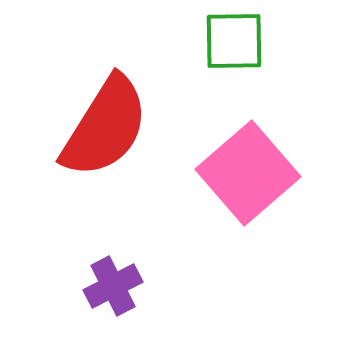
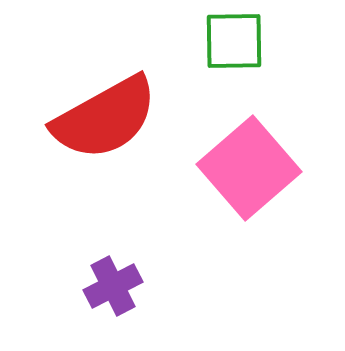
red semicircle: moved 9 px up; rotated 29 degrees clockwise
pink square: moved 1 px right, 5 px up
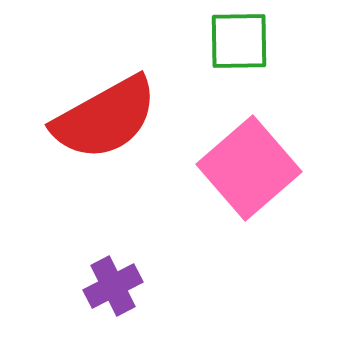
green square: moved 5 px right
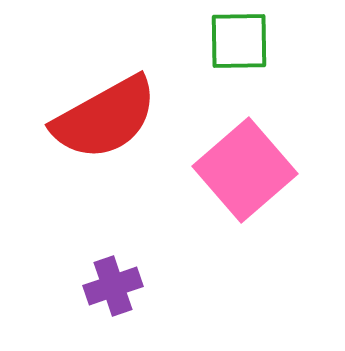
pink square: moved 4 px left, 2 px down
purple cross: rotated 8 degrees clockwise
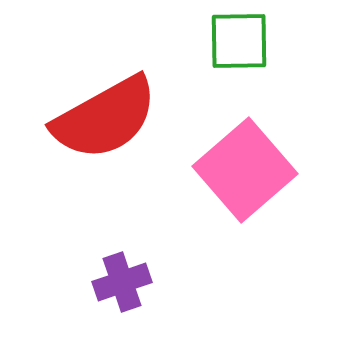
purple cross: moved 9 px right, 4 px up
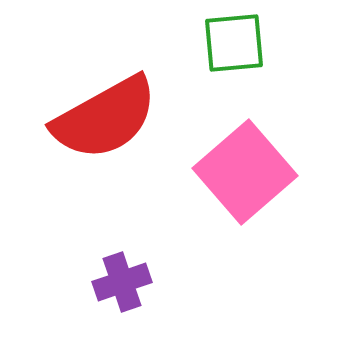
green square: moved 5 px left, 2 px down; rotated 4 degrees counterclockwise
pink square: moved 2 px down
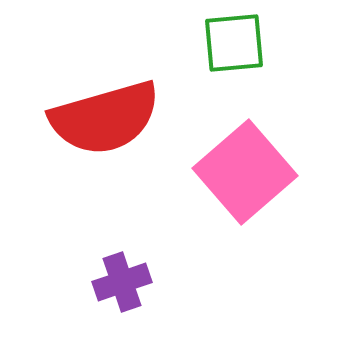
red semicircle: rotated 13 degrees clockwise
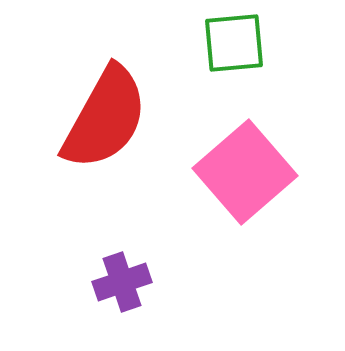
red semicircle: rotated 45 degrees counterclockwise
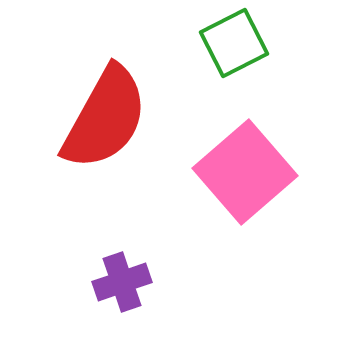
green square: rotated 22 degrees counterclockwise
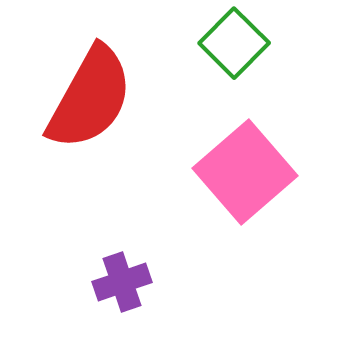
green square: rotated 18 degrees counterclockwise
red semicircle: moved 15 px left, 20 px up
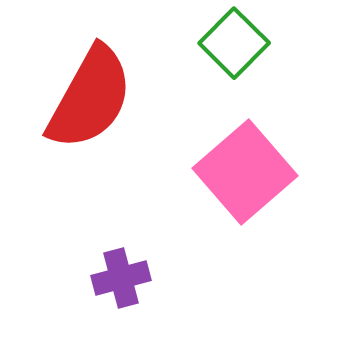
purple cross: moved 1 px left, 4 px up; rotated 4 degrees clockwise
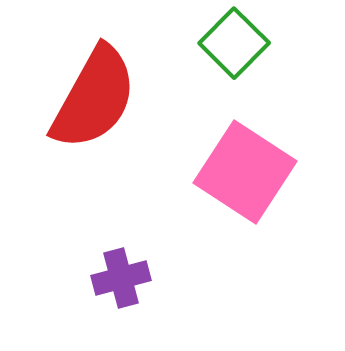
red semicircle: moved 4 px right
pink square: rotated 16 degrees counterclockwise
